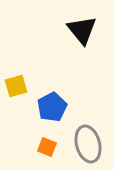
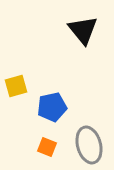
black triangle: moved 1 px right
blue pentagon: rotated 16 degrees clockwise
gray ellipse: moved 1 px right, 1 px down
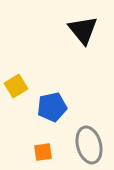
yellow square: rotated 15 degrees counterclockwise
orange square: moved 4 px left, 5 px down; rotated 30 degrees counterclockwise
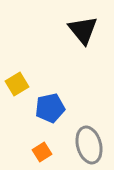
yellow square: moved 1 px right, 2 px up
blue pentagon: moved 2 px left, 1 px down
orange square: moved 1 px left; rotated 24 degrees counterclockwise
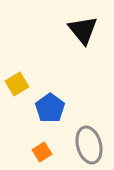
blue pentagon: rotated 24 degrees counterclockwise
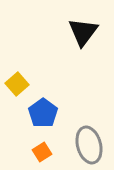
black triangle: moved 2 px down; rotated 16 degrees clockwise
yellow square: rotated 10 degrees counterclockwise
blue pentagon: moved 7 px left, 5 px down
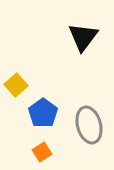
black triangle: moved 5 px down
yellow square: moved 1 px left, 1 px down
gray ellipse: moved 20 px up
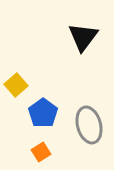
orange square: moved 1 px left
